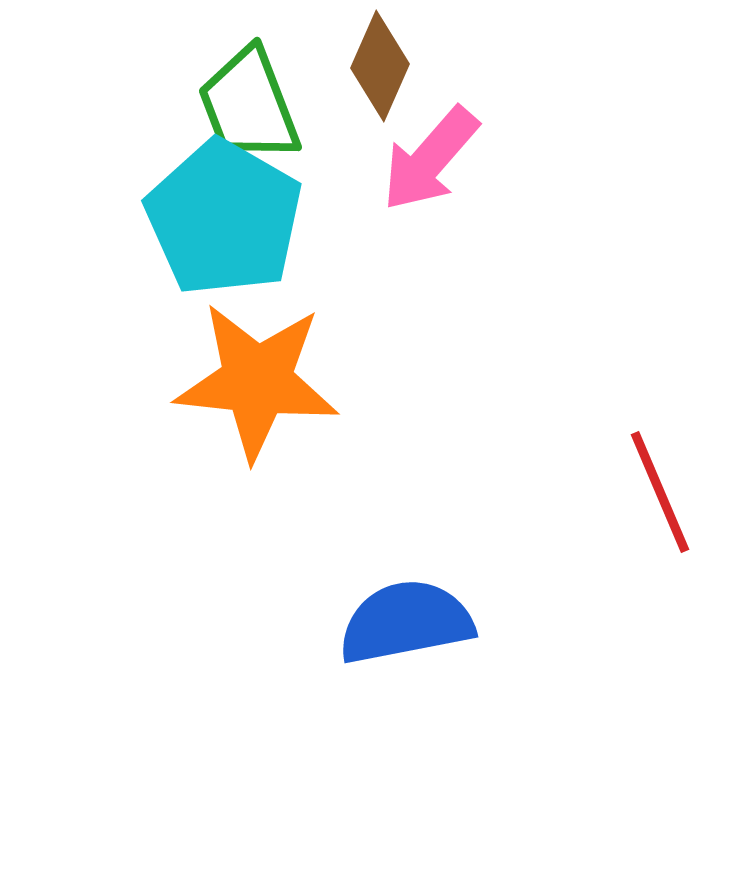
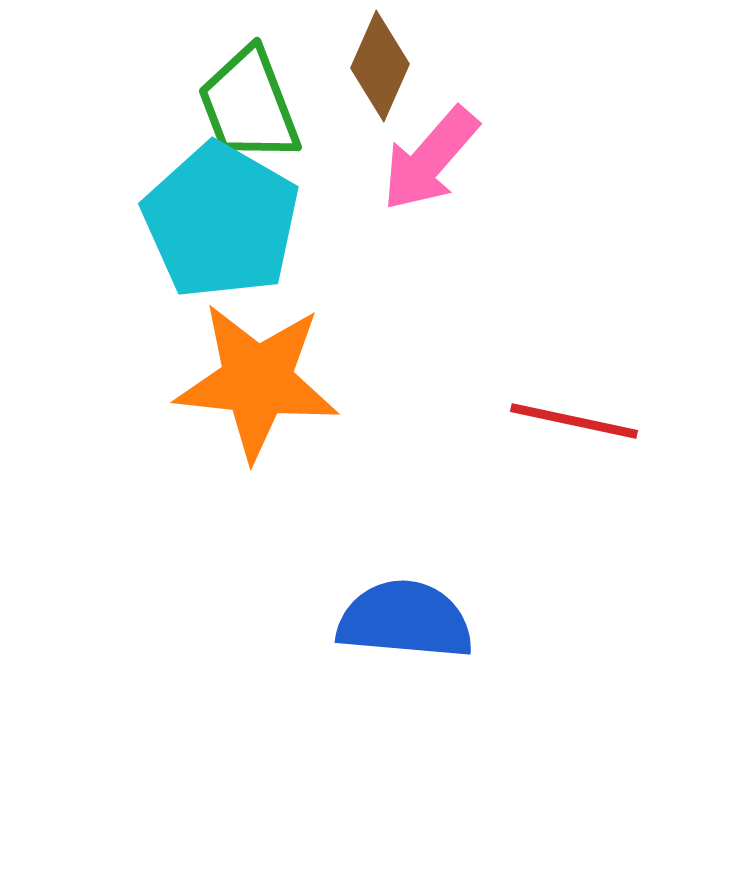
cyan pentagon: moved 3 px left, 3 px down
red line: moved 86 px left, 71 px up; rotated 55 degrees counterclockwise
blue semicircle: moved 1 px left, 2 px up; rotated 16 degrees clockwise
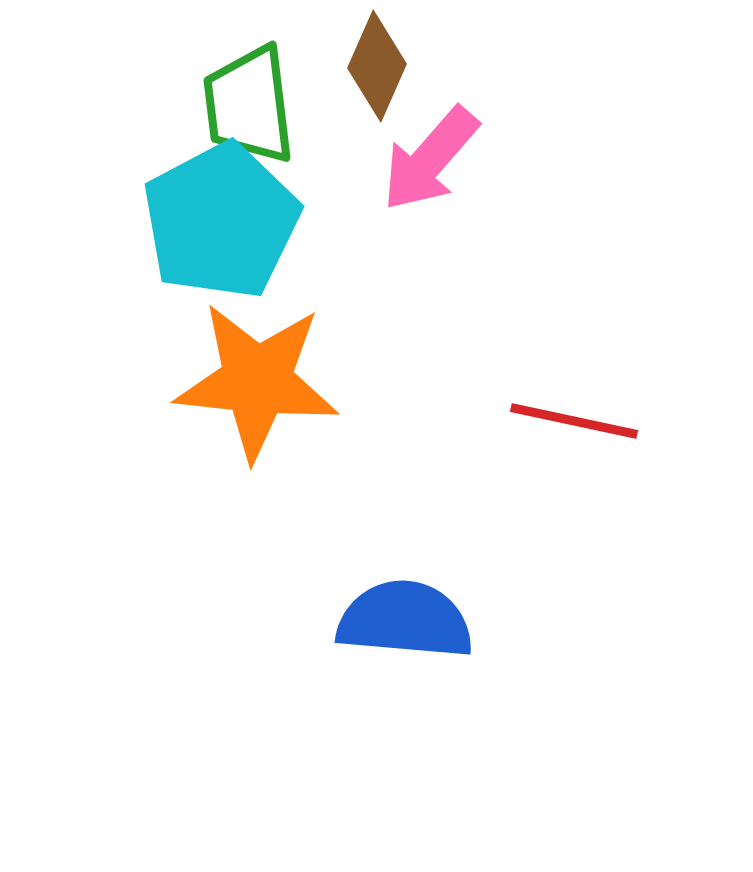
brown diamond: moved 3 px left
green trapezoid: rotated 14 degrees clockwise
cyan pentagon: rotated 14 degrees clockwise
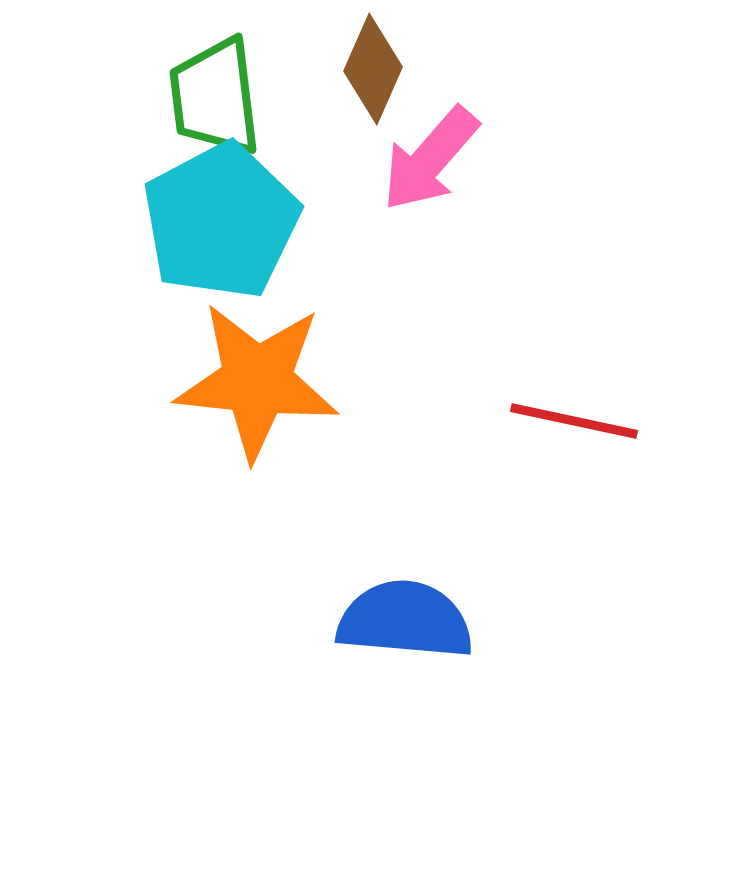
brown diamond: moved 4 px left, 3 px down
green trapezoid: moved 34 px left, 8 px up
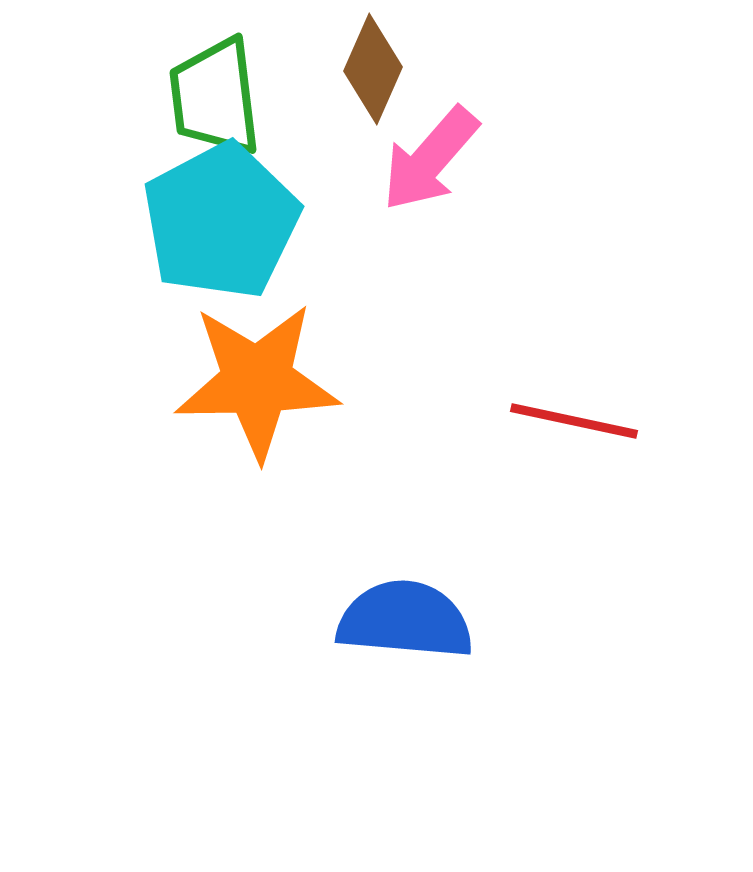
orange star: rotated 7 degrees counterclockwise
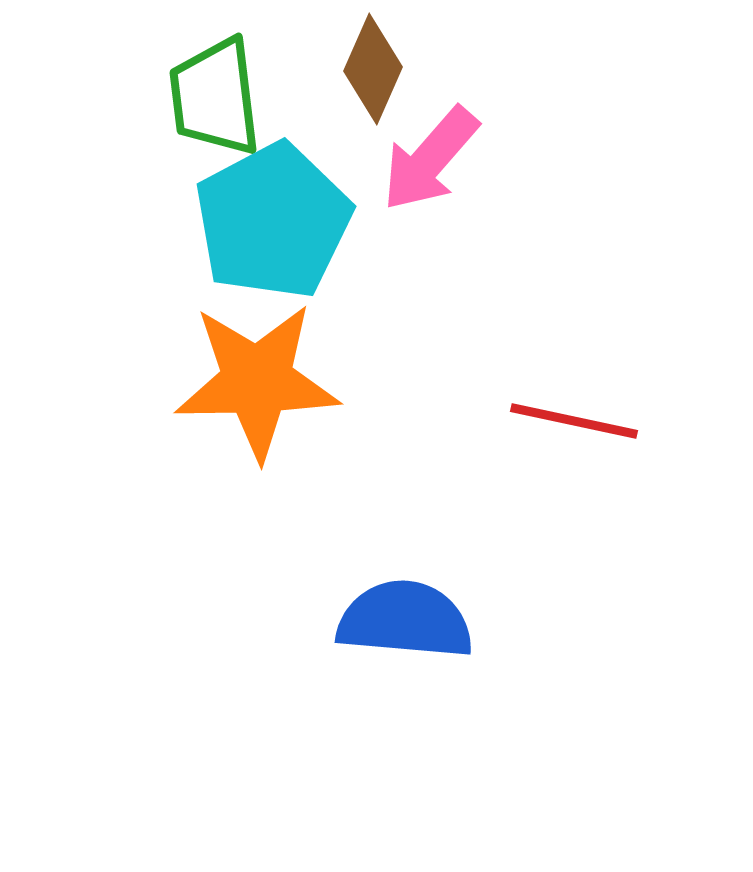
cyan pentagon: moved 52 px right
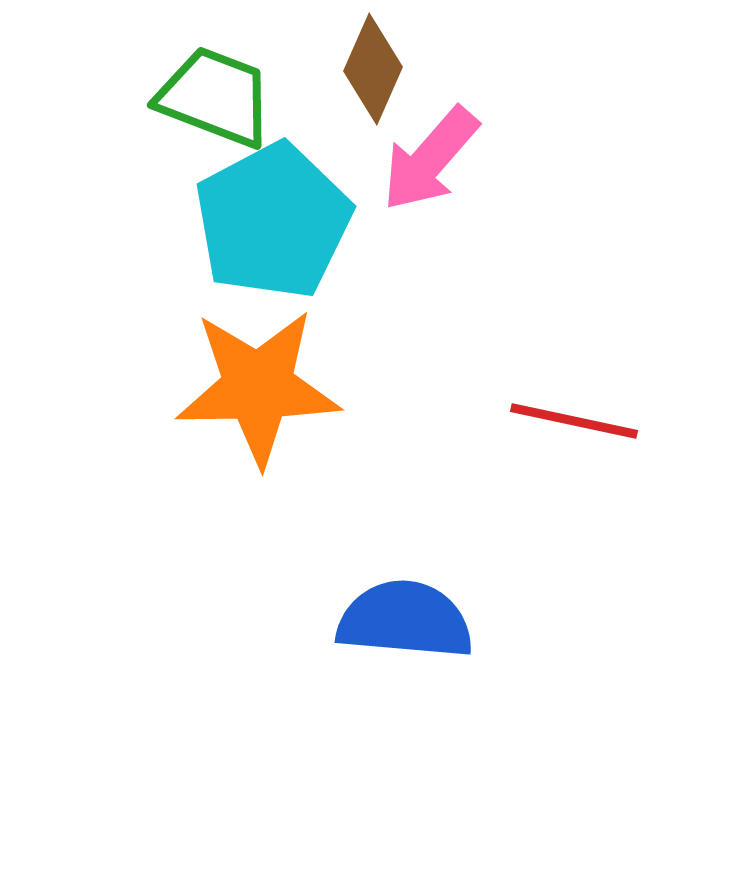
green trapezoid: rotated 118 degrees clockwise
orange star: moved 1 px right, 6 px down
